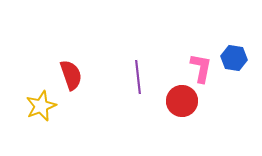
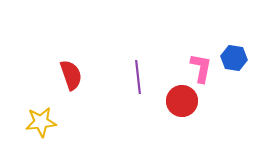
yellow star: moved 16 px down; rotated 16 degrees clockwise
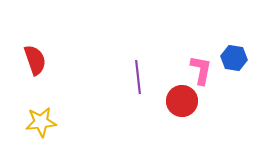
pink L-shape: moved 2 px down
red semicircle: moved 36 px left, 15 px up
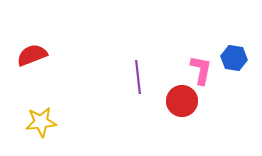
red semicircle: moved 3 px left, 5 px up; rotated 92 degrees counterclockwise
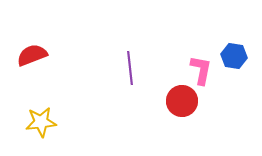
blue hexagon: moved 2 px up
purple line: moved 8 px left, 9 px up
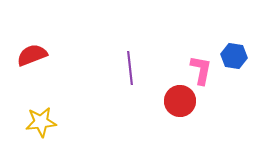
red circle: moved 2 px left
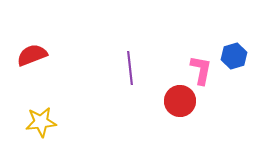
blue hexagon: rotated 25 degrees counterclockwise
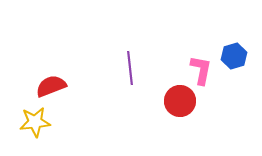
red semicircle: moved 19 px right, 31 px down
yellow star: moved 6 px left
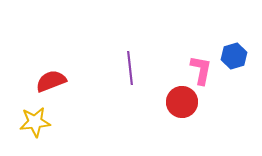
red semicircle: moved 5 px up
red circle: moved 2 px right, 1 px down
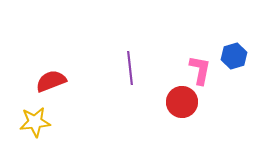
pink L-shape: moved 1 px left
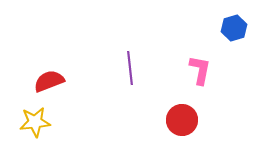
blue hexagon: moved 28 px up
red semicircle: moved 2 px left
red circle: moved 18 px down
